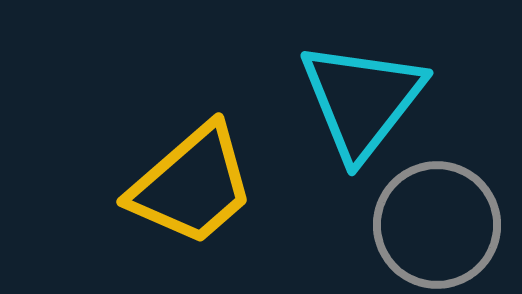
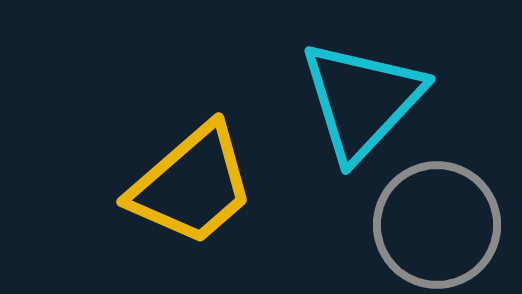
cyan triangle: rotated 5 degrees clockwise
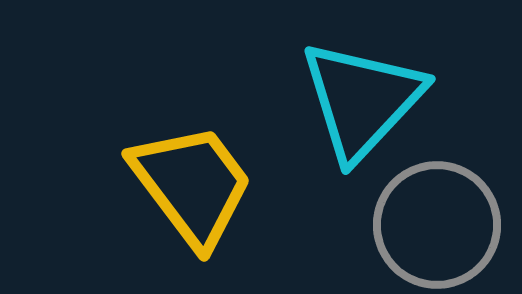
yellow trapezoid: rotated 86 degrees counterclockwise
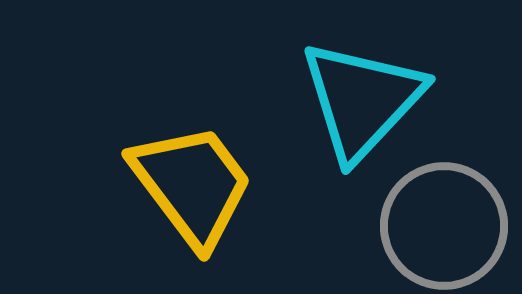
gray circle: moved 7 px right, 1 px down
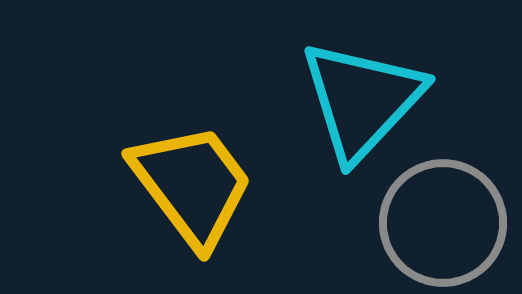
gray circle: moved 1 px left, 3 px up
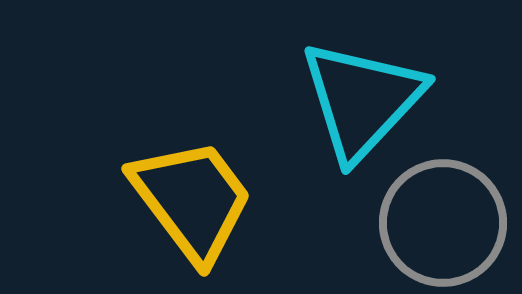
yellow trapezoid: moved 15 px down
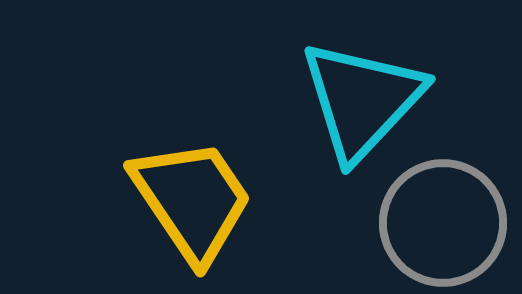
yellow trapezoid: rotated 3 degrees clockwise
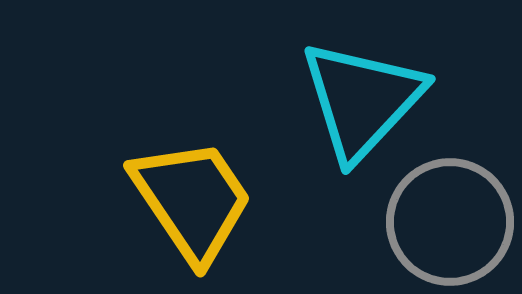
gray circle: moved 7 px right, 1 px up
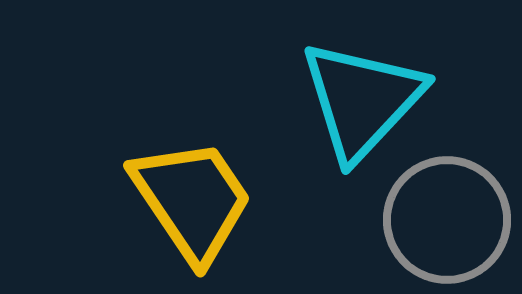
gray circle: moved 3 px left, 2 px up
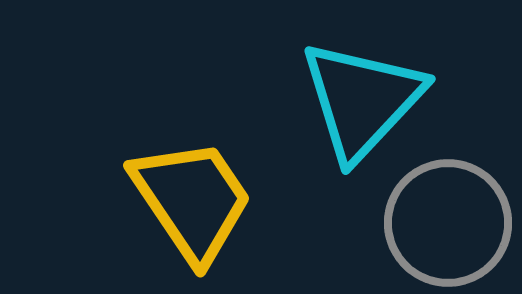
gray circle: moved 1 px right, 3 px down
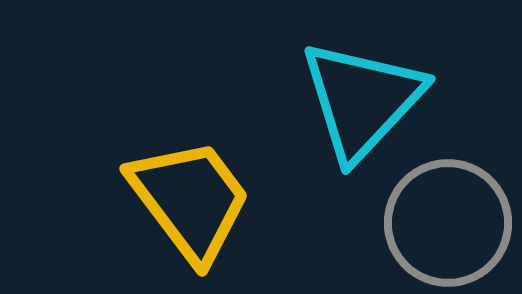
yellow trapezoid: moved 2 px left; rotated 3 degrees counterclockwise
